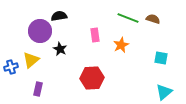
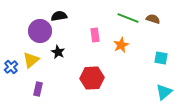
black star: moved 2 px left, 3 px down
blue cross: rotated 24 degrees counterclockwise
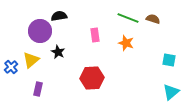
orange star: moved 5 px right, 2 px up; rotated 28 degrees counterclockwise
cyan square: moved 8 px right, 2 px down
cyan triangle: moved 7 px right
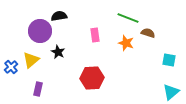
brown semicircle: moved 5 px left, 14 px down
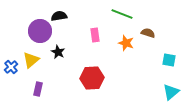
green line: moved 6 px left, 4 px up
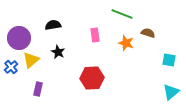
black semicircle: moved 6 px left, 9 px down
purple circle: moved 21 px left, 7 px down
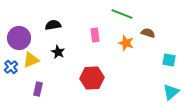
yellow triangle: rotated 18 degrees clockwise
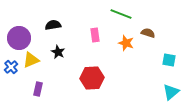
green line: moved 1 px left
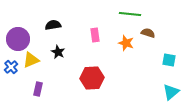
green line: moved 9 px right; rotated 15 degrees counterclockwise
purple circle: moved 1 px left, 1 px down
